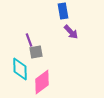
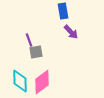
cyan diamond: moved 12 px down
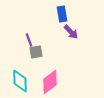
blue rectangle: moved 1 px left, 3 px down
pink diamond: moved 8 px right
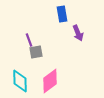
purple arrow: moved 7 px right, 1 px down; rotated 21 degrees clockwise
pink diamond: moved 1 px up
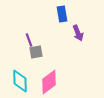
pink diamond: moved 1 px left, 1 px down
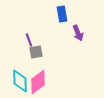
pink diamond: moved 11 px left
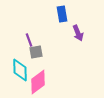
cyan diamond: moved 11 px up
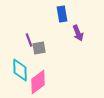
gray square: moved 3 px right, 4 px up
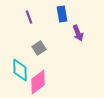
purple line: moved 23 px up
gray square: rotated 24 degrees counterclockwise
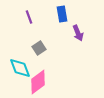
cyan diamond: moved 2 px up; rotated 20 degrees counterclockwise
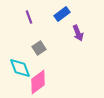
blue rectangle: rotated 63 degrees clockwise
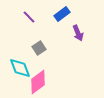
purple line: rotated 24 degrees counterclockwise
